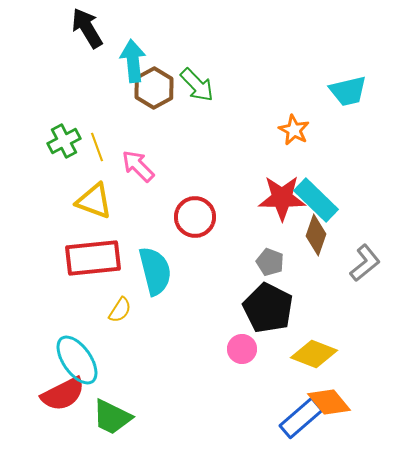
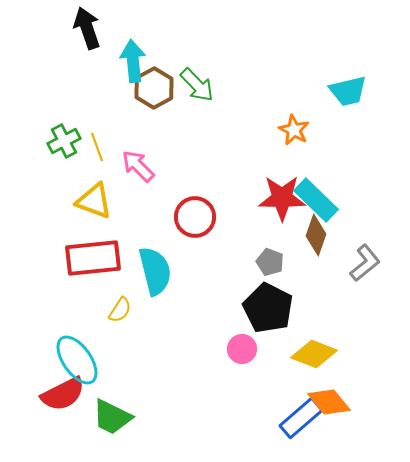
black arrow: rotated 12 degrees clockwise
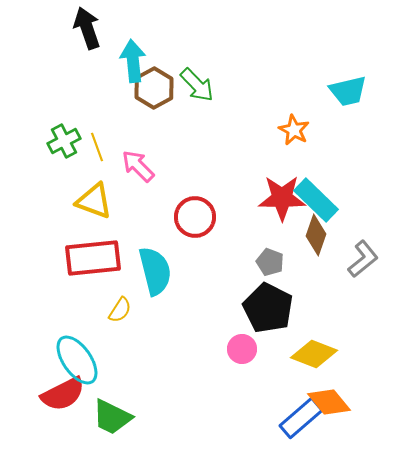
gray L-shape: moved 2 px left, 4 px up
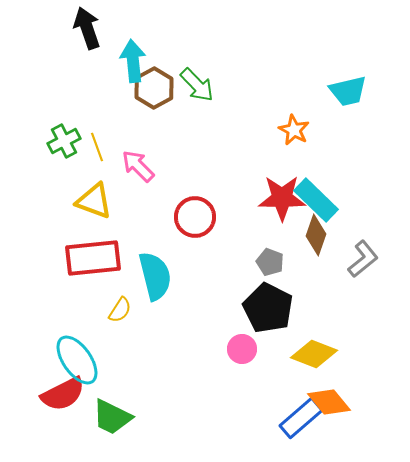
cyan semicircle: moved 5 px down
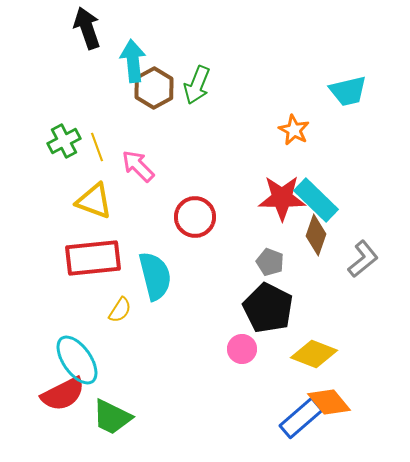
green arrow: rotated 66 degrees clockwise
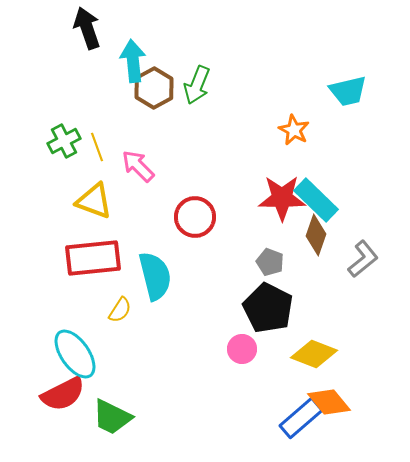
cyan ellipse: moved 2 px left, 6 px up
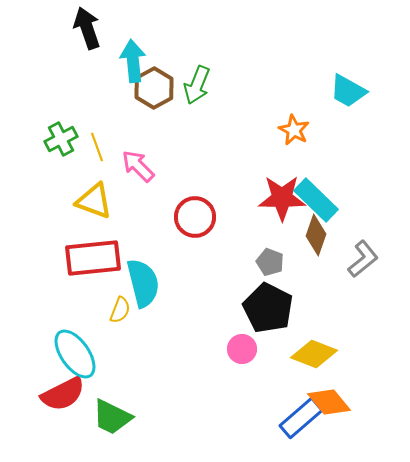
cyan trapezoid: rotated 42 degrees clockwise
green cross: moved 3 px left, 2 px up
cyan semicircle: moved 12 px left, 7 px down
yellow semicircle: rotated 12 degrees counterclockwise
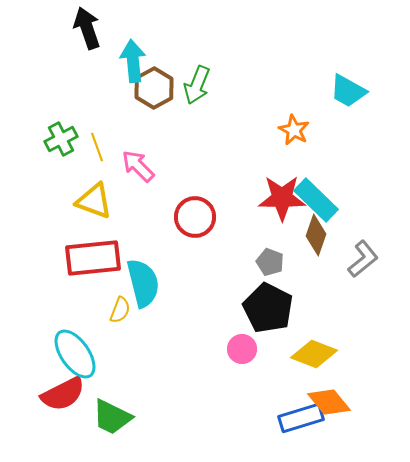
blue rectangle: rotated 24 degrees clockwise
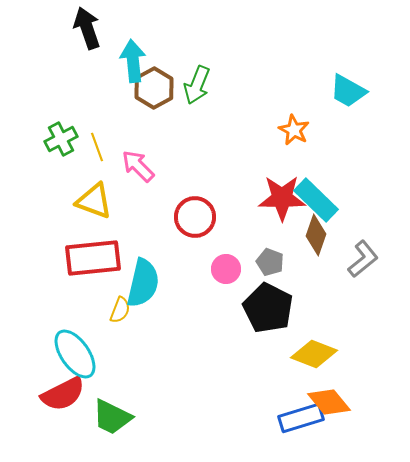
cyan semicircle: rotated 27 degrees clockwise
pink circle: moved 16 px left, 80 px up
